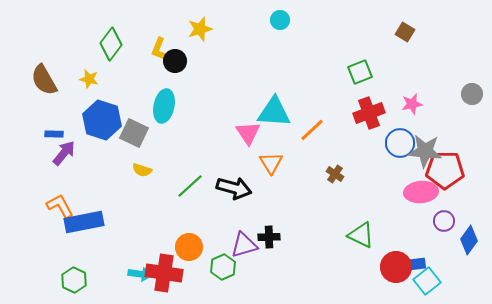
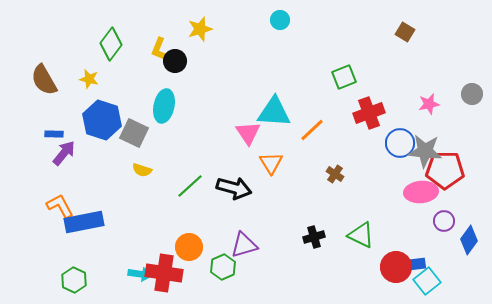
green square at (360, 72): moved 16 px left, 5 px down
pink star at (412, 104): moved 17 px right
black cross at (269, 237): moved 45 px right; rotated 15 degrees counterclockwise
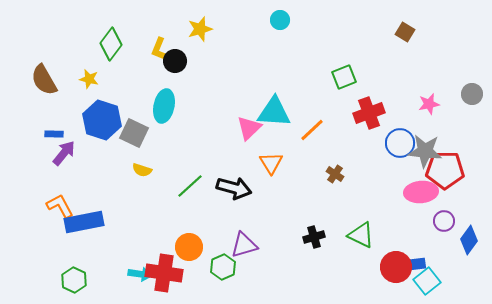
pink triangle at (248, 133): moved 1 px right, 5 px up; rotated 20 degrees clockwise
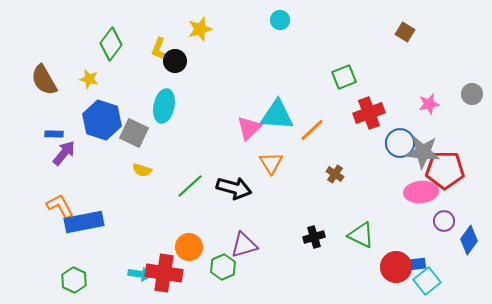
cyan triangle at (274, 112): moved 3 px right, 3 px down
gray star at (425, 151): moved 2 px left, 1 px down
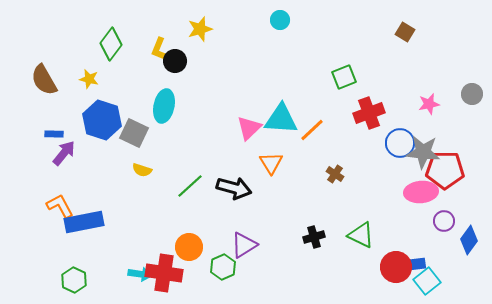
cyan triangle at (277, 115): moved 4 px right, 4 px down
purple triangle at (244, 245): rotated 16 degrees counterclockwise
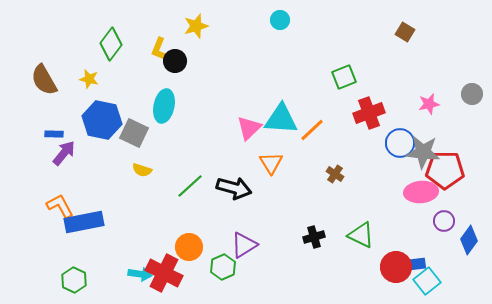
yellow star at (200, 29): moved 4 px left, 3 px up
blue hexagon at (102, 120): rotated 6 degrees counterclockwise
red cross at (164, 273): rotated 18 degrees clockwise
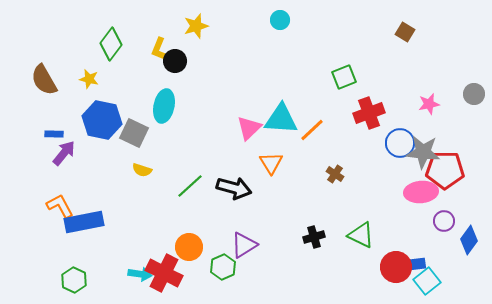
gray circle at (472, 94): moved 2 px right
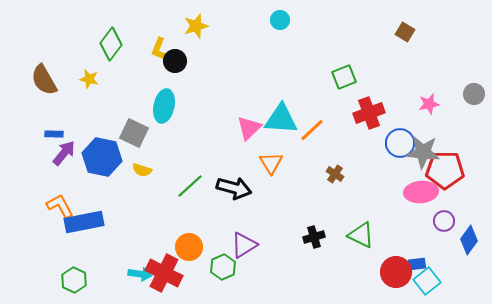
blue hexagon at (102, 120): moved 37 px down
red circle at (396, 267): moved 5 px down
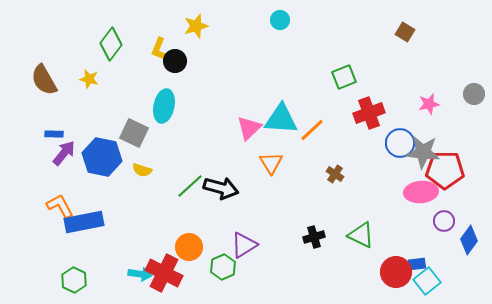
black arrow at (234, 188): moved 13 px left
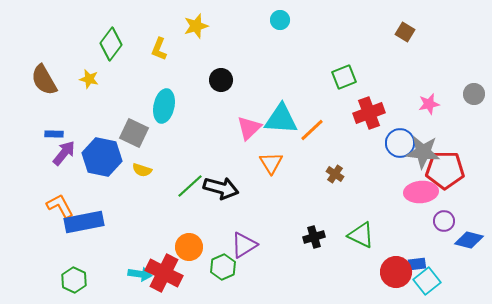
black circle at (175, 61): moved 46 px right, 19 px down
blue diamond at (469, 240): rotated 68 degrees clockwise
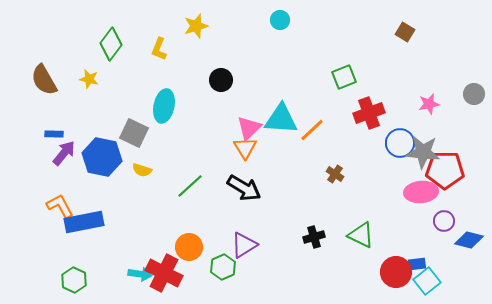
orange triangle at (271, 163): moved 26 px left, 15 px up
black arrow at (221, 188): moved 23 px right; rotated 16 degrees clockwise
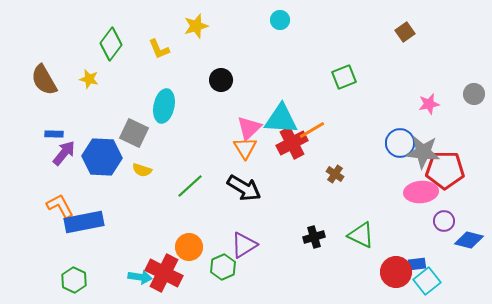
brown square at (405, 32): rotated 24 degrees clockwise
yellow L-shape at (159, 49): rotated 45 degrees counterclockwise
red cross at (369, 113): moved 77 px left, 30 px down; rotated 8 degrees counterclockwise
orange line at (312, 130): rotated 12 degrees clockwise
blue hexagon at (102, 157): rotated 9 degrees counterclockwise
cyan arrow at (140, 274): moved 3 px down
